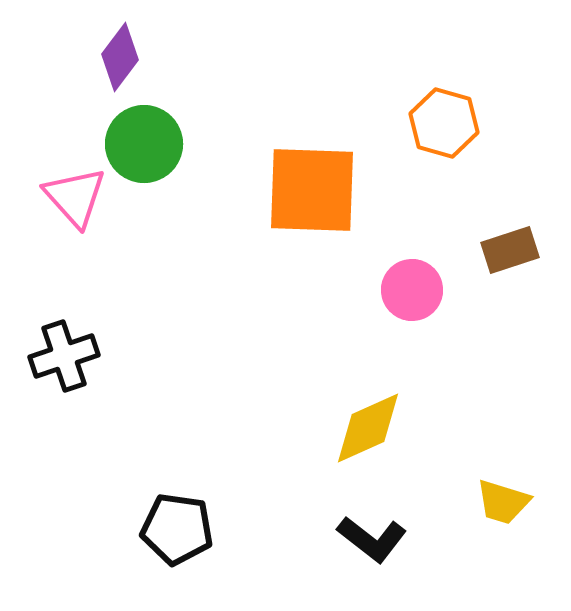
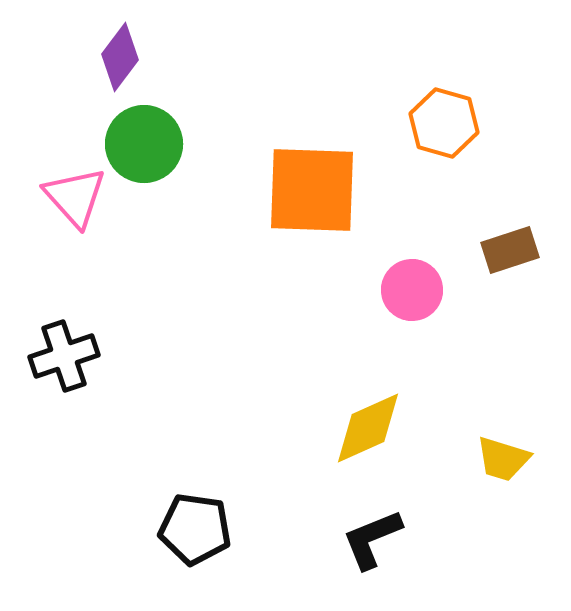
yellow trapezoid: moved 43 px up
black pentagon: moved 18 px right
black L-shape: rotated 120 degrees clockwise
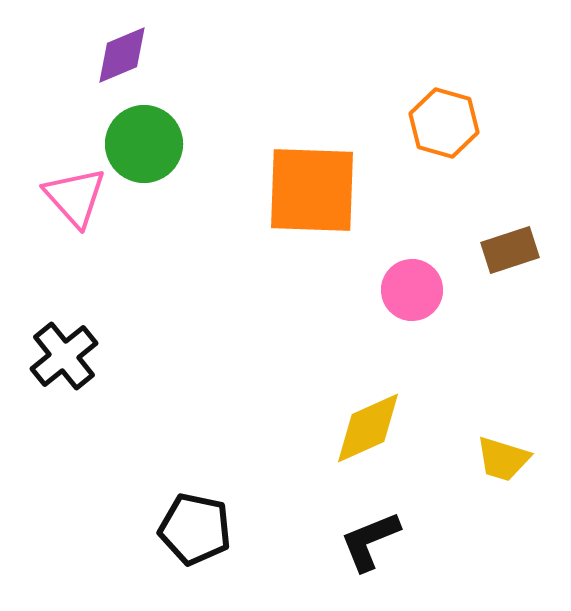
purple diamond: moved 2 px right, 2 px up; rotated 30 degrees clockwise
black cross: rotated 20 degrees counterclockwise
black pentagon: rotated 4 degrees clockwise
black L-shape: moved 2 px left, 2 px down
